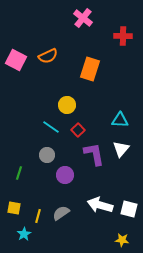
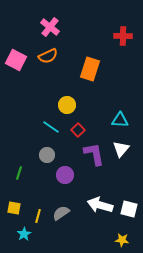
pink cross: moved 33 px left, 9 px down
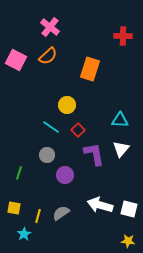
orange semicircle: rotated 18 degrees counterclockwise
yellow star: moved 6 px right, 1 px down
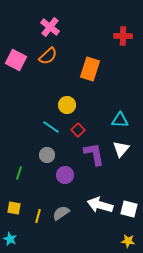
cyan star: moved 14 px left, 5 px down; rotated 16 degrees counterclockwise
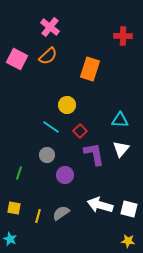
pink square: moved 1 px right, 1 px up
red square: moved 2 px right, 1 px down
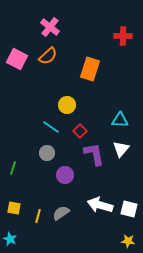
gray circle: moved 2 px up
green line: moved 6 px left, 5 px up
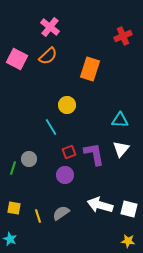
red cross: rotated 24 degrees counterclockwise
cyan line: rotated 24 degrees clockwise
red square: moved 11 px left, 21 px down; rotated 24 degrees clockwise
gray circle: moved 18 px left, 6 px down
yellow line: rotated 32 degrees counterclockwise
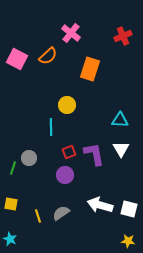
pink cross: moved 21 px right, 6 px down
cyan line: rotated 30 degrees clockwise
white triangle: rotated 12 degrees counterclockwise
gray circle: moved 1 px up
yellow square: moved 3 px left, 4 px up
